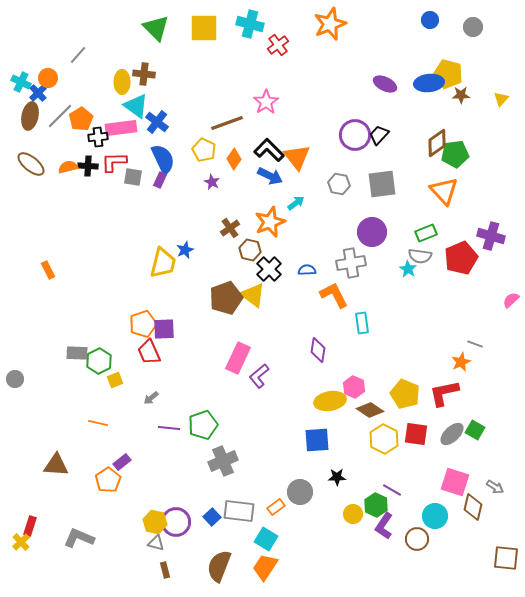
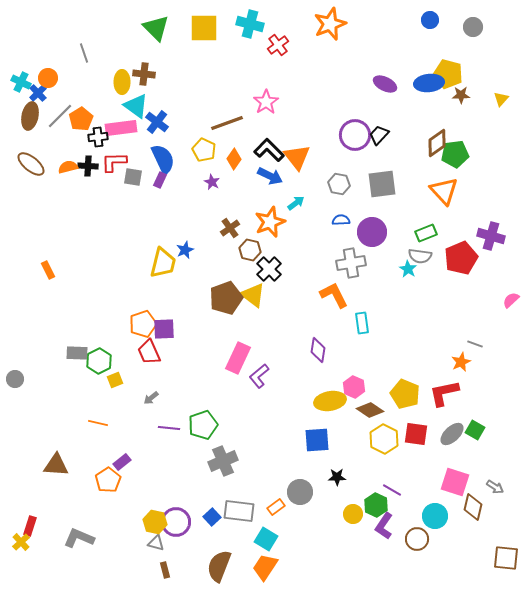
gray line at (78, 55): moved 6 px right, 2 px up; rotated 60 degrees counterclockwise
blue semicircle at (307, 270): moved 34 px right, 50 px up
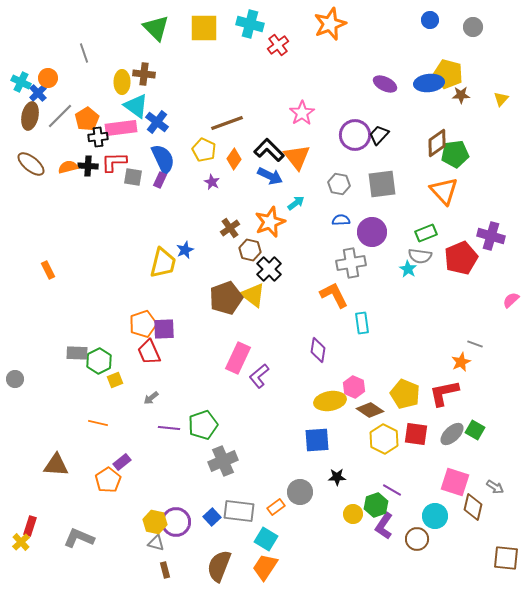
pink star at (266, 102): moved 36 px right, 11 px down
orange pentagon at (81, 119): moved 6 px right
green hexagon at (376, 505): rotated 15 degrees clockwise
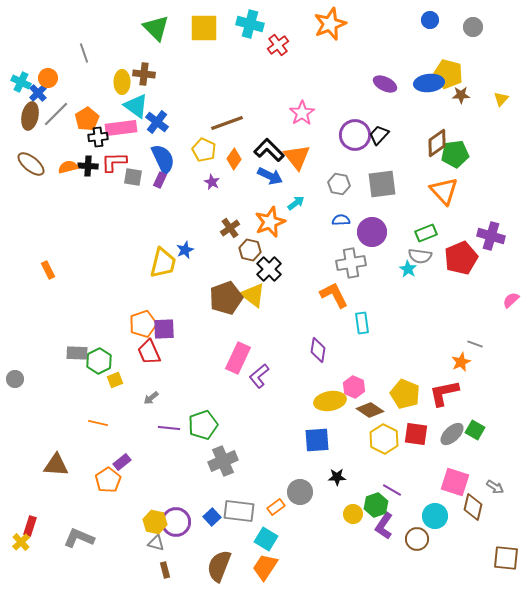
gray line at (60, 116): moved 4 px left, 2 px up
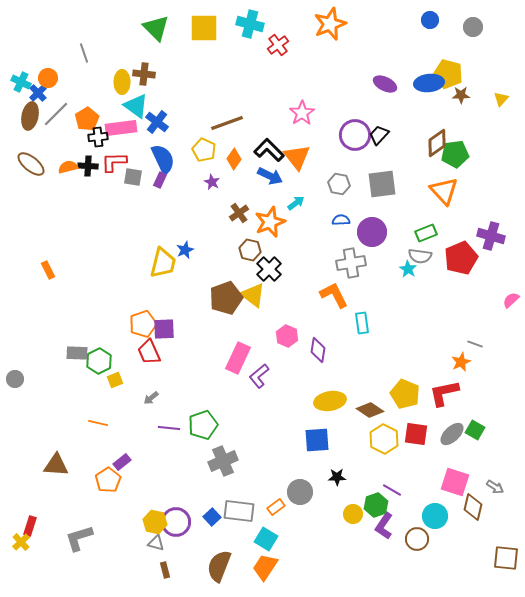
brown cross at (230, 228): moved 9 px right, 15 px up
pink hexagon at (354, 387): moved 67 px left, 51 px up
gray L-shape at (79, 538): rotated 40 degrees counterclockwise
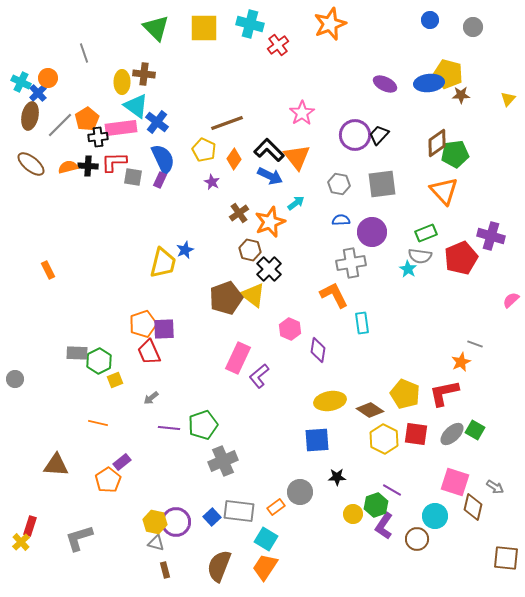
yellow triangle at (501, 99): moved 7 px right
gray line at (56, 114): moved 4 px right, 11 px down
pink hexagon at (287, 336): moved 3 px right, 7 px up
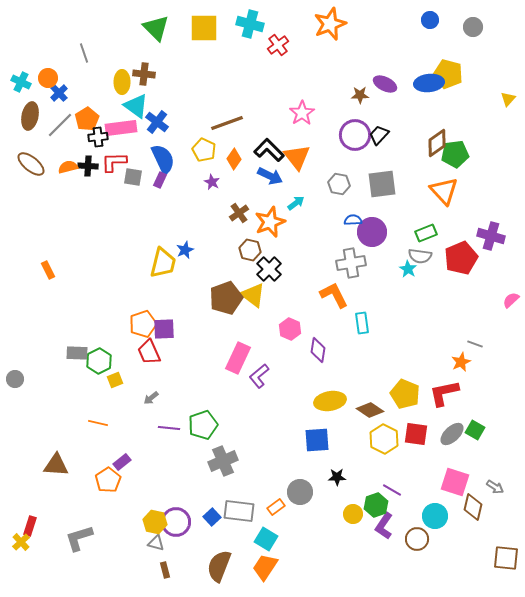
blue cross at (38, 93): moved 21 px right
brown star at (461, 95): moved 101 px left
blue semicircle at (341, 220): moved 12 px right
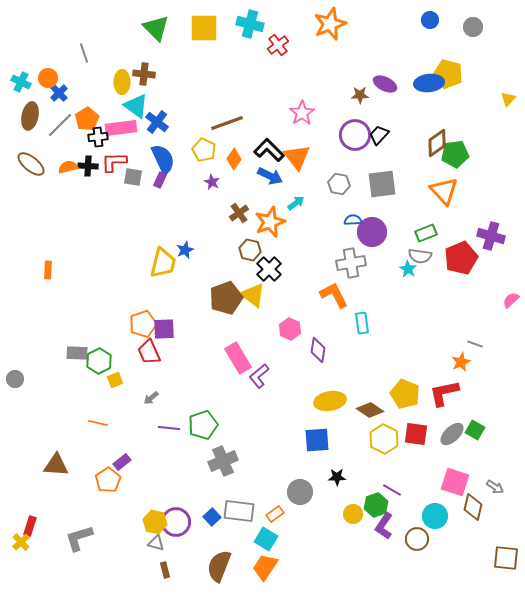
orange rectangle at (48, 270): rotated 30 degrees clockwise
pink rectangle at (238, 358): rotated 56 degrees counterclockwise
orange rectangle at (276, 507): moved 1 px left, 7 px down
